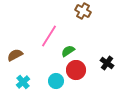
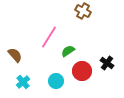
pink line: moved 1 px down
brown semicircle: rotated 77 degrees clockwise
red circle: moved 6 px right, 1 px down
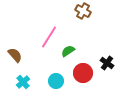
red circle: moved 1 px right, 2 px down
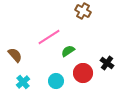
pink line: rotated 25 degrees clockwise
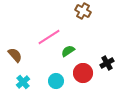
black cross: rotated 24 degrees clockwise
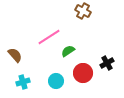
cyan cross: rotated 24 degrees clockwise
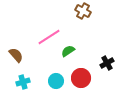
brown semicircle: moved 1 px right
red circle: moved 2 px left, 5 px down
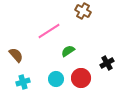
pink line: moved 6 px up
cyan circle: moved 2 px up
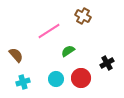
brown cross: moved 5 px down
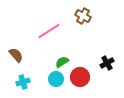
green semicircle: moved 6 px left, 11 px down
red circle: moved 1 px left, 1 px up
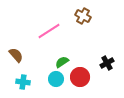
cyan cross: rotated 24 degrees clockwise
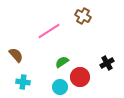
cyan circle: moved 4 px right, 8 px down
